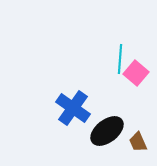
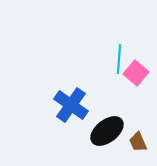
cyan line: moved 1 px left
blue cross: moved 2 px left, 3 px up
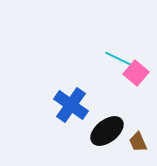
cyan line: rotated 68 degrees counterclockwise
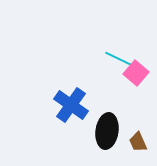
black ellipse: rotated 44 degrees counterclockwise
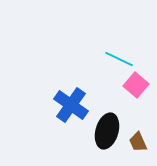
pink square: moved 12 px down
black ellipse: rotated 8 degrees clockwise
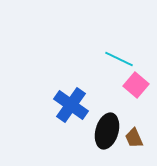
brown trapezoid: moved 4 px left, 4 px up
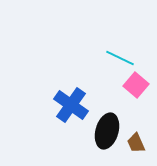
cyan line: moved 1 px right, 1 px up
brown trapezoid: moved 2 px right, 5 px down
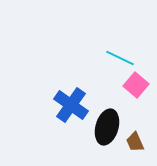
black ellipse: moved 4 px up
brown trapezoid: moved 1 px left, 1 px up
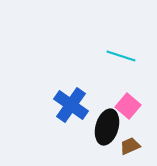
cyan line: moved 1 px right, 2 px up; rotated 8 degrees counterclockwise
pink square: moved 8 px left, 21 px down
brown trapezoid: moved 5 px left, 4 px down; rotated 90 degrees clockwise
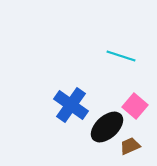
pink square: moved 7 px right
black ellipse: rotated 32 degrees clockwise
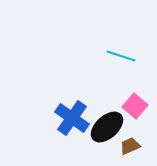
blue cross: moved 1 px right, 13 px down
